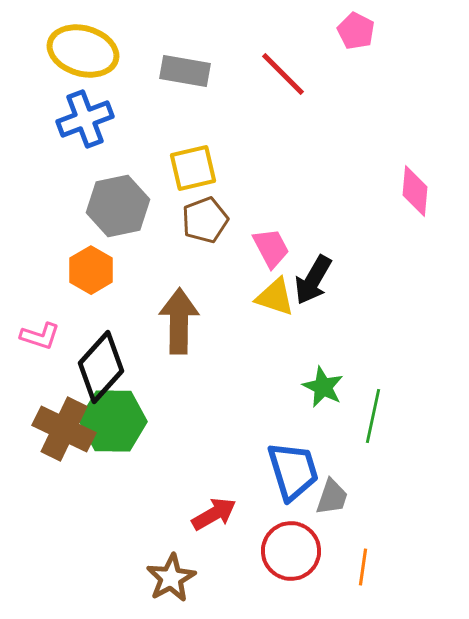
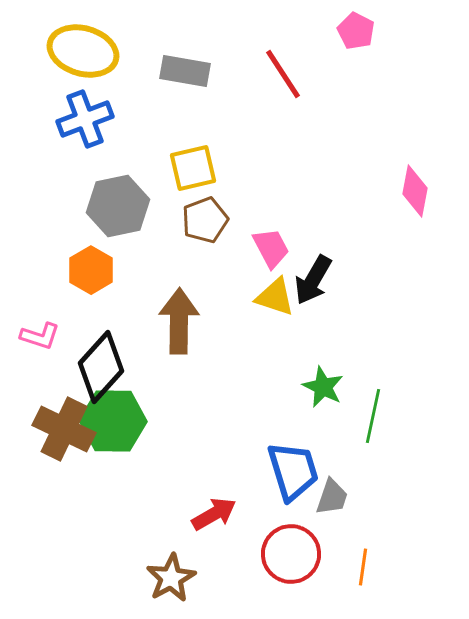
red line: rotated 12 degrees clockwise
pink diamond: rotated 6 degrees clockwise
red circle: moved 3 px down
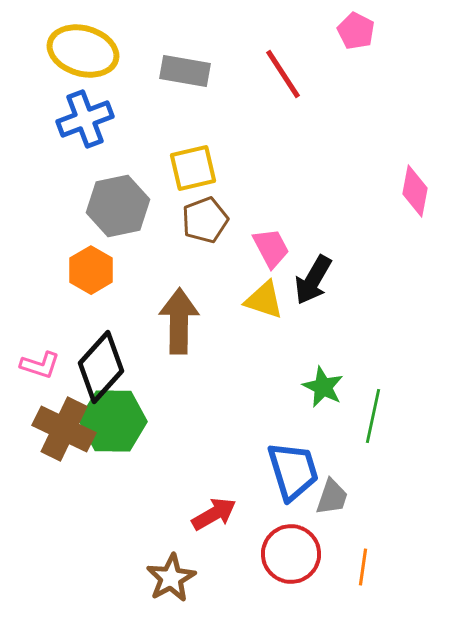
yellow triangle: moved 11 px left, 3 px down
pink L-shape: moved 29 px down
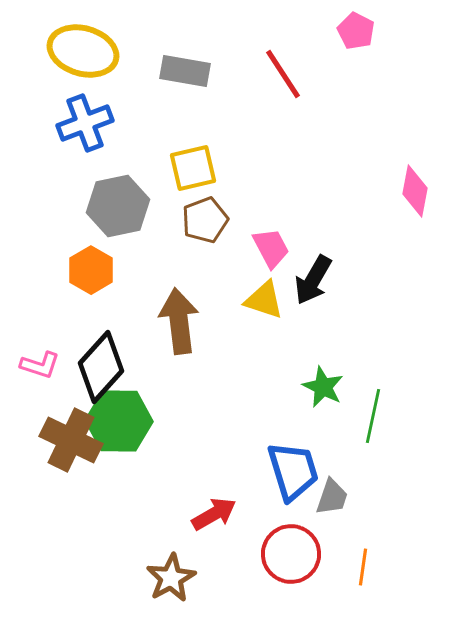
blue cross: moved 4 px down
brown arrow: rotated 8 degrees counterclockwise
green hexagon: moved 6 px right
brown cross: moved 7 px right, 11 px down
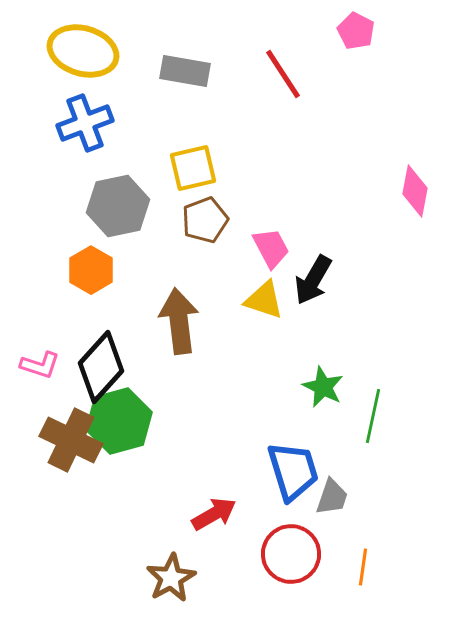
green hexagon: rotated 16 degrees counterclockwise
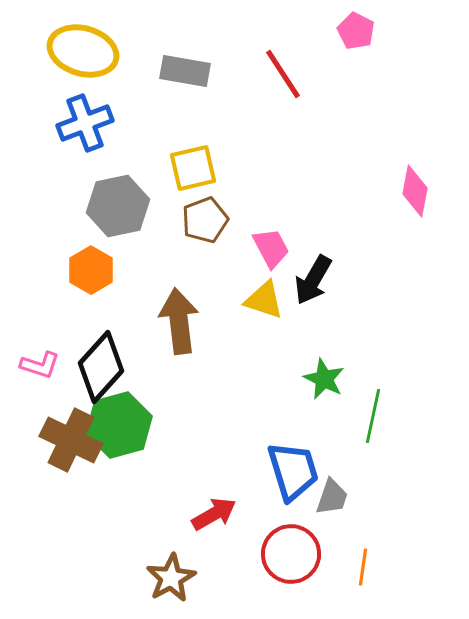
green star: moved 1 px right, 8 px up
green hexagon: moved 4 px down
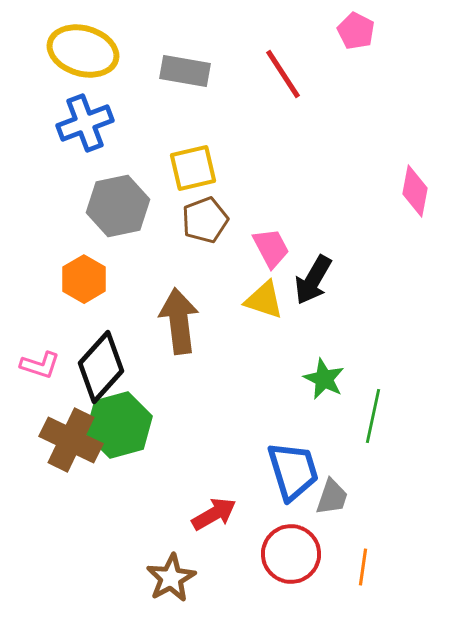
orange hexagon: moved 7 px left, 9 px down
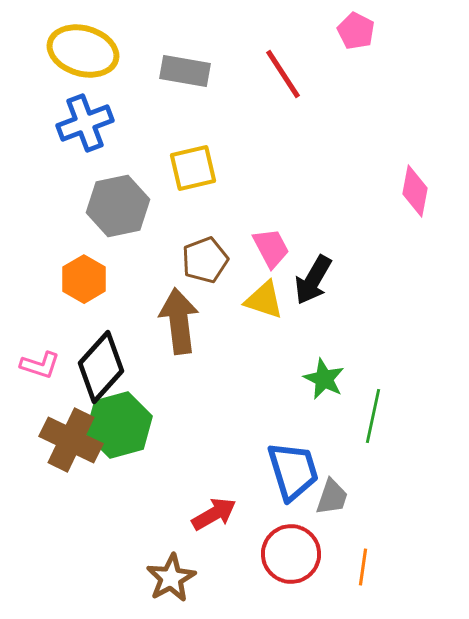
brown pentagon: moved 40 px down
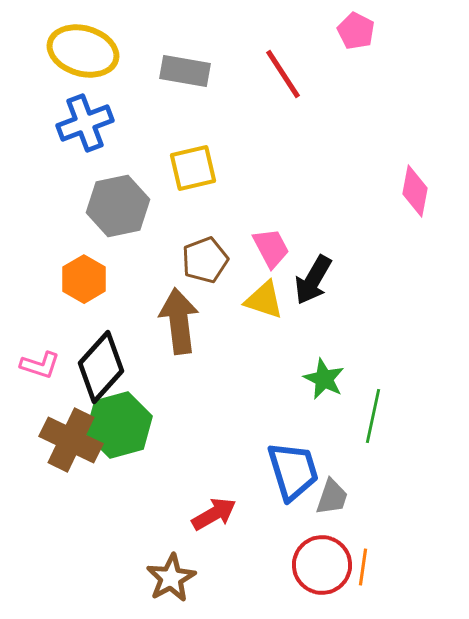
red circle: moved 31 px right, 11 px down
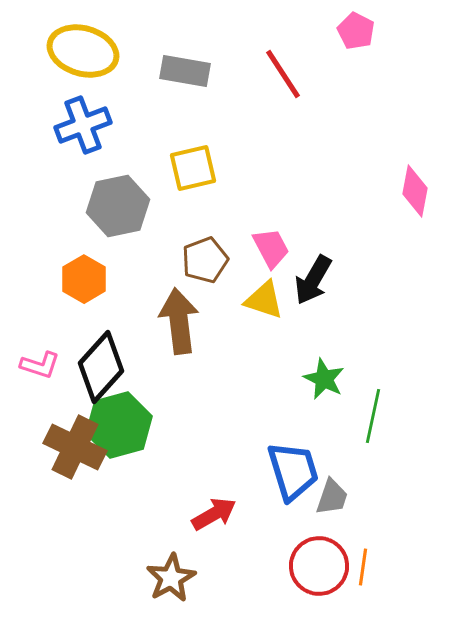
blue cross: moved 2 px left, 2 px down
brown cross: moved 4 px right, 7 px down
red circle: moved 3 px left, 1 px down
